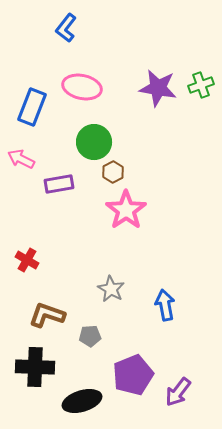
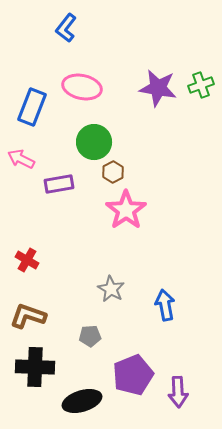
brown L-shape: moved 19 px left, 1 px down
purple arrow: rotated 40 degrees counterclockwise
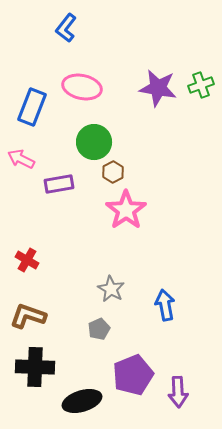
gray pentagon: moved 9 px right, 7 px up; rotated 20 degrees counterclockwise
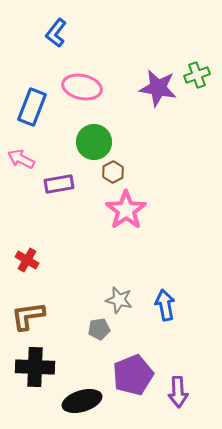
blue L-shape: moved 10 px left, 5 px down
green cross: moved 4 px left, 10 px up
gray star: moved 8 px right, 11 px down; rotated 16 degrees counterclockwise
brown L-shape: rotated 27 degrees counterclockwise
gray pentagon: rotated 15 degrees clockwise
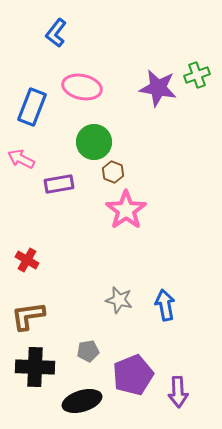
brown hexagon: rotated 10 degrees counterclockwise
gray pentagon: moved 11 px left, 22 px down
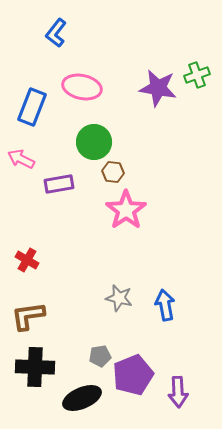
brown hexagon: rotated 15 degrees counterclockwise
gray star: moved 2 px up
gray pentagon: moved 12 px right, 5 px down
black ellipse: moved 3 px up; rotated 6 degrees counterclockwise
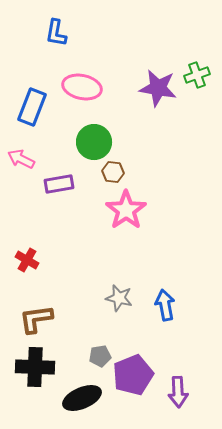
blue L-shape: rotated 28 degrees counterclockwise
brown L-shape: moved 8 px right, 3 px down
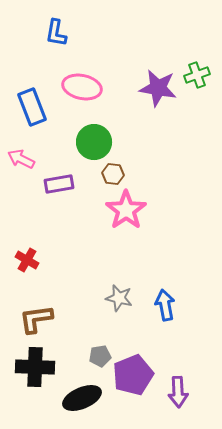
blue rectangle: rotated 42 degrees counterclockwise
brown hexagon: moved 2 px down
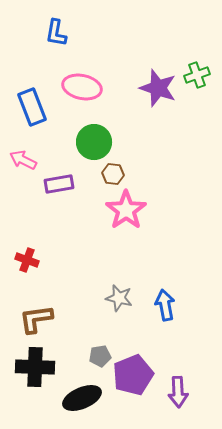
purple star: rotated 9 degrees clockwise
pink arrow: moved 2 px right, 1 px down
red cross: rotated 10 degrees counterclockwise
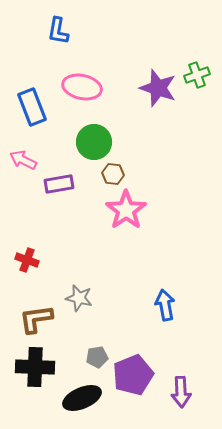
blue L-shape: moved 2 px right, 2 px up
gray star: moved 40 px left
gray pentagon: moved 3 px left, 1 px down
purple arrow: moved 3 px right
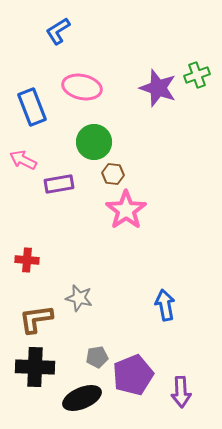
blue L-shape: rotated 48 degrees clockwise
red cross: rotated 15 degrees counterclockwise
